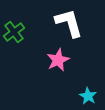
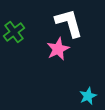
pink star: moved 11 px up
cyan star: rotated 18 degrees clockwise
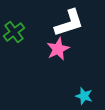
white L-shape: rotated 88 degrees clockwise
cyan star: moved 4 px left; rotated 30 degrees counterclockwise
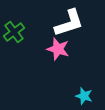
pink star: rotated 30 degrees counterclockwise
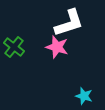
green cross: moved 15 px down; rotated 15 degrees counterclockwise
pink star: moved 1 px left, 2 px up
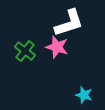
green cross: moved 11 px right, 4 px down
cyan star: moved 1 px up
